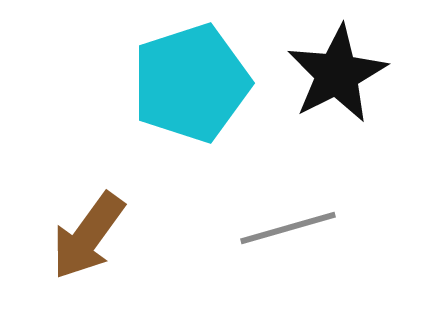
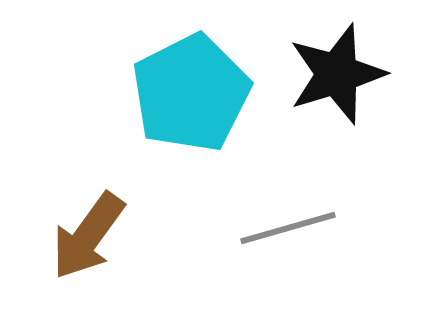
black star: rotated 10 degrees clockwise
cyan pentagon: moved 10 px down; rotated 9 degrees counterclockwise
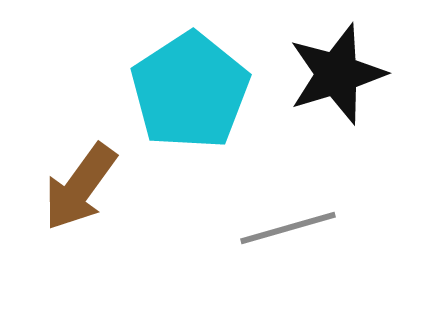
cyan pentagon: moved 1 px left, 2 px up; rotated 6 degrees counterclockwise
brown arrow: moved 8 px left, 49 px up
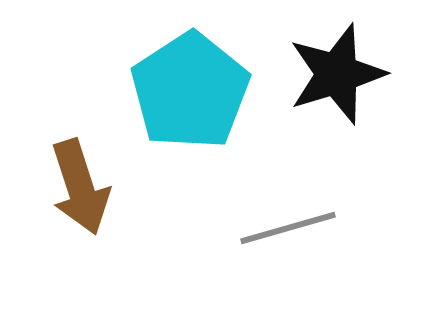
brown arrow: rotated 54 degrees counterclockwise
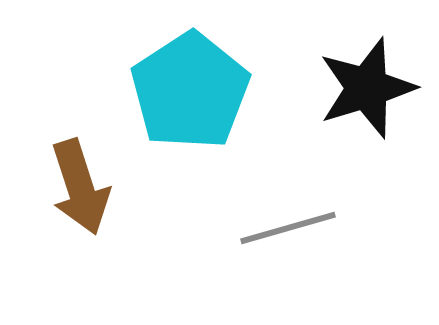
black star: moved 30 px right, 14 px down
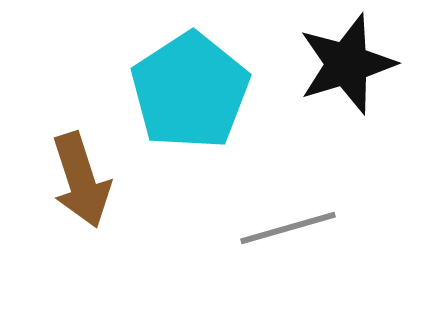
black star: moved 20 px left, 24 px up
brown arrow: moved 1 px right, 7 px up
